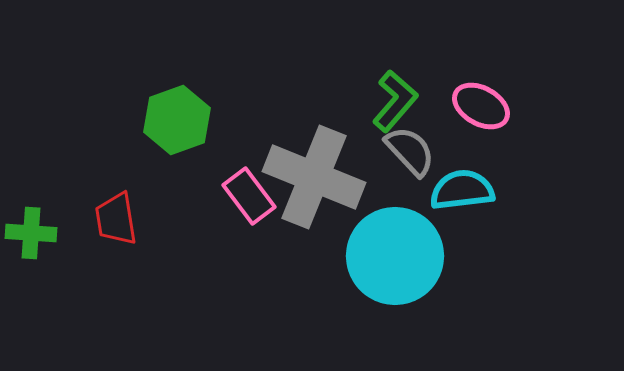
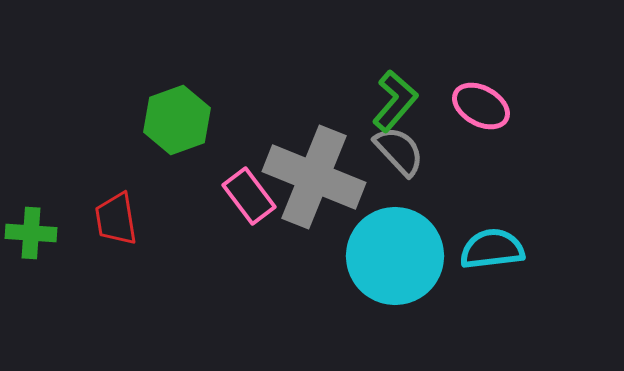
gray semicircle: moved 11 px left
cyan semicircle: moved 30 px right, 59 px down
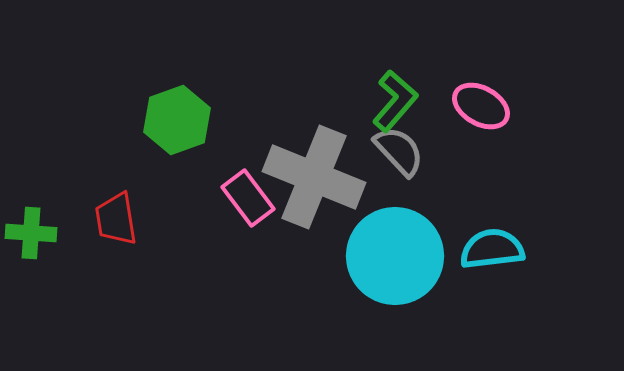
pink rectangle: moved 1 px left, 2 px down
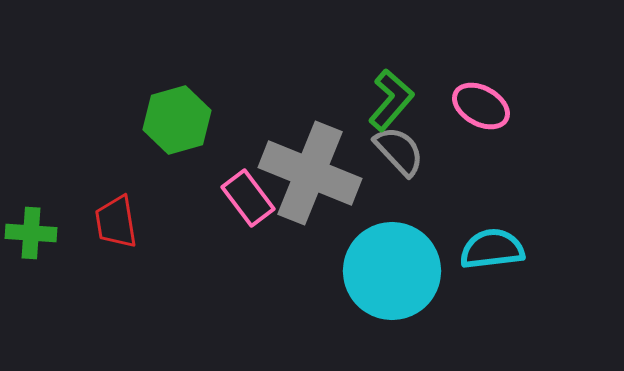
green L-shape: moved 4 px left, 1 px up
green hexagon: rotated 4 degrees clockwise
gray cross: moved 4 px left, 4 px up
red trapezoid: moved 3 px down
cyan circle: moved 3 px left, 15 px down
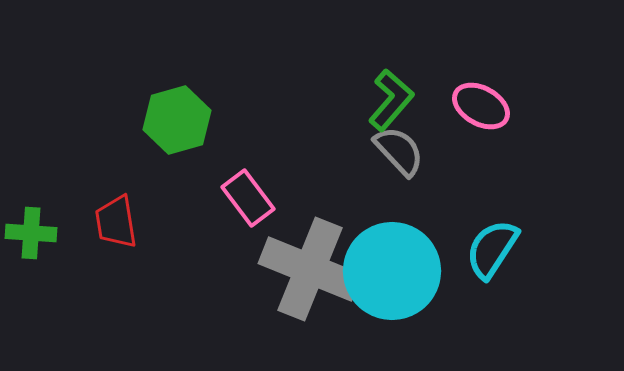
gray cross: moved 96 px down
cyan semicircle: rotated 50 degrees counterclockwise
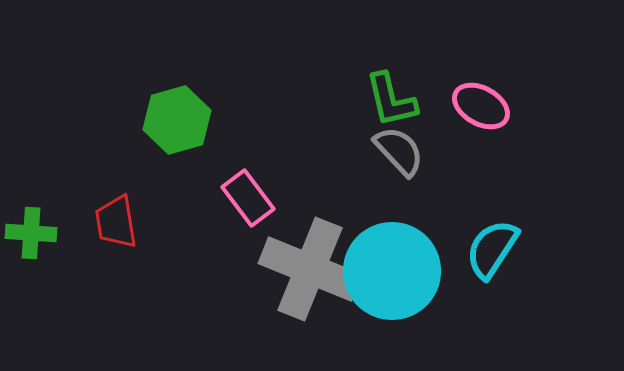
green L-shape: rotated 126 degrees clockwise
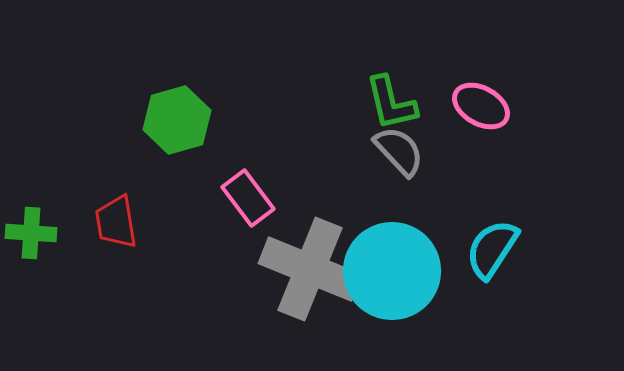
green L-shape: moved 3 px down
